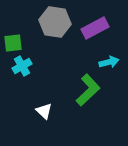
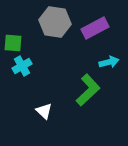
green square: rotated 12 degrees clockwise
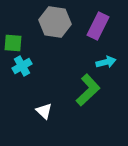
purple rectangle: moved 3 px right, 2 px up; rotated 36 degrees counterclockwise
cyan arrow: moved 3 px left
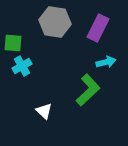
purple rectangle: moved 2 px down
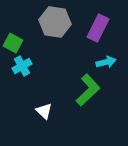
green square: rotated 24 degrees clockwise
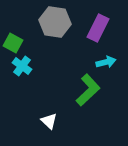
cyan cross: rotated 24 degrees counterclockwise
white triangle: moved 5 px right, 10 px down
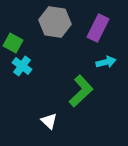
green L-shape: moved 7 px left, 1 px down
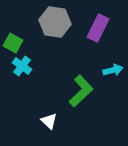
cyan arrow: moved 7 px right, 8 px down
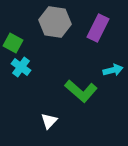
cyan cross: moved 1 px left, 1 px down
green L-shape: rotated 84 degrees clockwise
white triangle: rotated 30 degrees clockwise
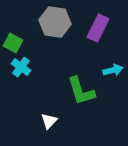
green L-shape: rotated 32 degrees clockwise
